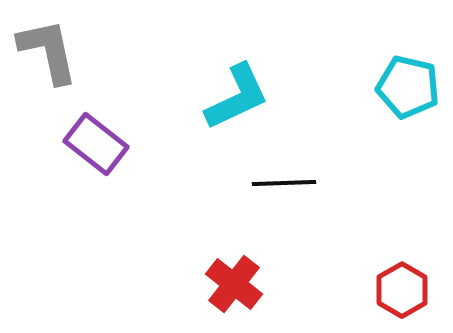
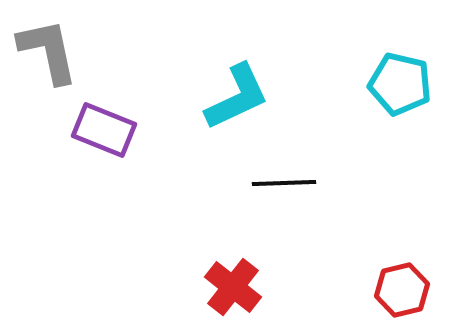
cyan pentagon: moved 8 px left, 3 px up
purple rectangle: moved 8 px right, 14 px up; rotated 16 degrees counterclockwise
red cross: moved 1 px left, 3 px down
red hexagon: rotated 16 degrees clockwise
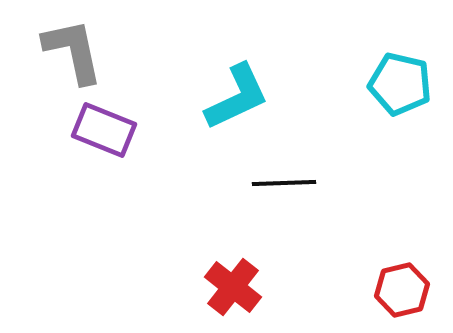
gray L-shape: moved 25 px right
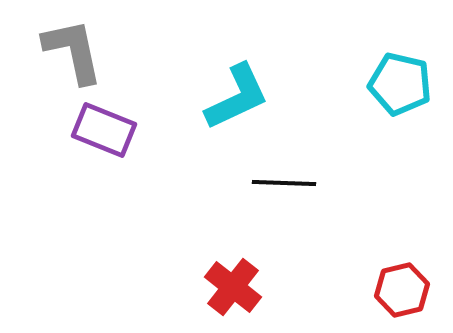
black line: rotated 4 degrees clockwise
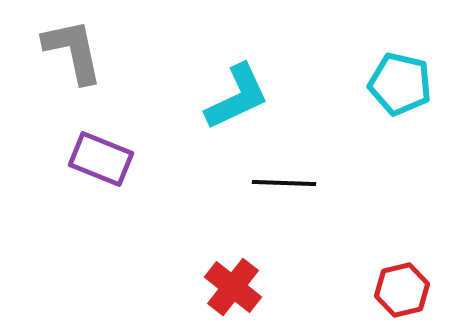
purple rectangle: moved 3 px left, 29 px down
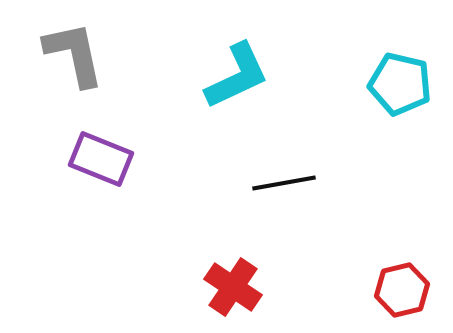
gray L-shape: moved 1 px right, 3 px down
cyan L-shape: moved 21 px up
black line: rotated 12 degrees counterclockwise
red cross: rotated 4 degrees counterclockwise
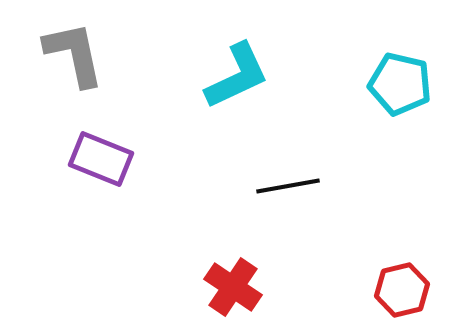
black line: moved 4 px right, 3 px down
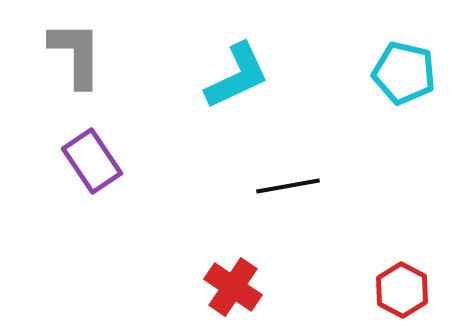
gray L-shape: moved 2 px right; rotated 12 degrees clockwise
cyan pentagon: moved 4 px right, 11 px up
purple rectangle: moved 9 px left, 2 px down; rotated 34 degrees clockwise
red hexagon: rotated 18 degrees counterclockwise
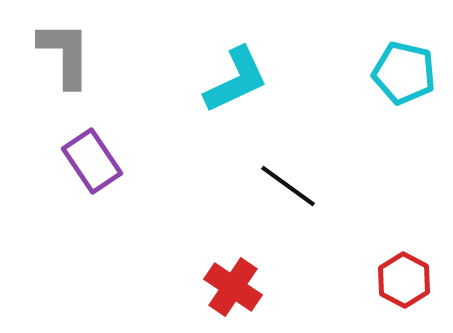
gray L-shape: moved 11 px left
cyan L-shape: moved 1 px left, 4 px down
black line: rotated 46 degrees clockwise
red hexagon: moved 2 px right, 10 px up
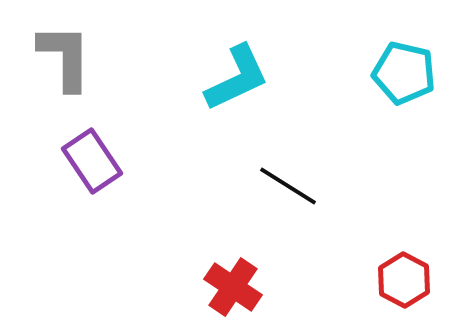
gray L-shape: moved 3 px down
cyan L-shape: moved 1 px right, 2 px up
black line: rotated 4 degrees counterclockwise
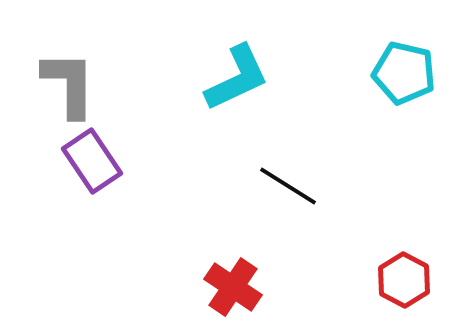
gray L-shape: moved 4 px right, 27 px down
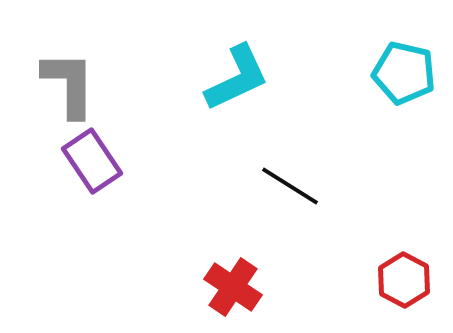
black line: moved 2 px right
